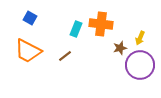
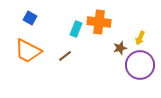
orange cross: moved 2 px left, 2 px up
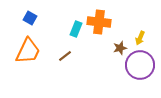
orange trapezoid: rotated 92 degrees counterclockwise
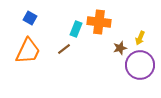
brown line: moved 1 px left, 7 px up
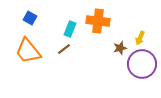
orange cross: moved 1 px left, 1 px up
cyan rectangle: moved 6 px left
orange trapezoid: rotated 116 degrees clockwise
purple circle: moved 2 px right, 1 px up
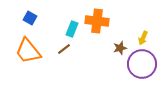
orange cross: moved 1 px left
cyan rectangle: moved 2 px right
yellow arrow: moved 3 px right
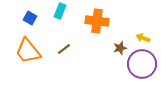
cyan rectangle: moved 12 px left, 18 px up
yellow arrow: rotated 88 degrees clockwise
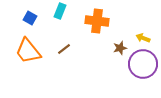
purple circle: moved 1 px right
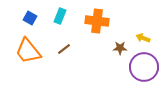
cyan rectangle: moved 5 px down
brown star: rotated 16 degrees clockwise
purple circle: moved 1 px right, 3 px down
